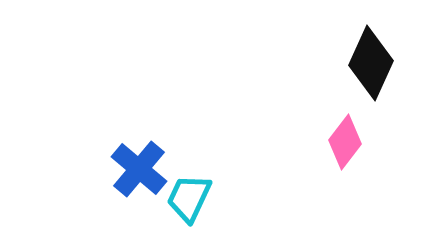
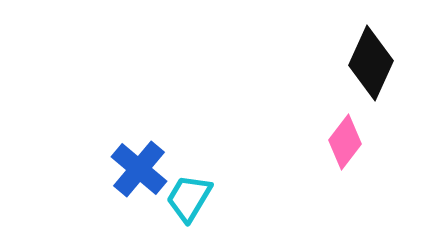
cyan trapezoid: rotated 6 degrees clockwise
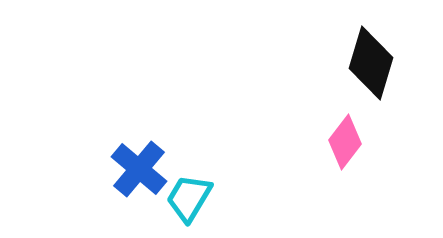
black diamond: rotated 8 degrees counterclockwise
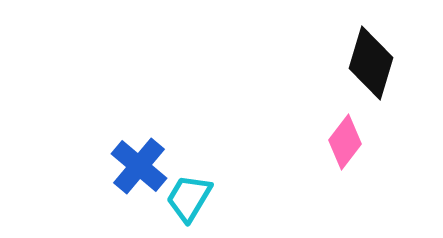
blue cross: moved 3 px up
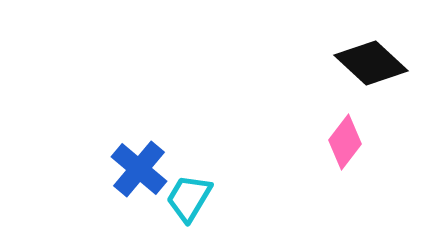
black diamond: rotated 64 degrees counterclockwise
blue cross: moved 3 px down
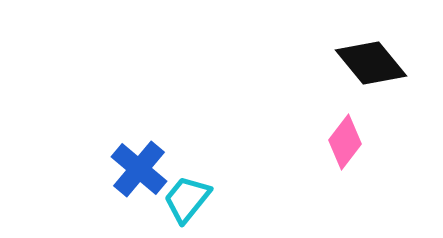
black diamond: rotated 8 degrees clockwise
cyan trapezoid: moved 2 px left, 1 px down; rotated 8 degrees clockwise
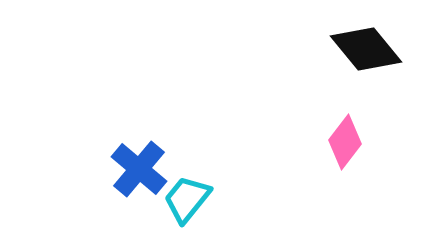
black diamond: moved 5 px left, 14 px up
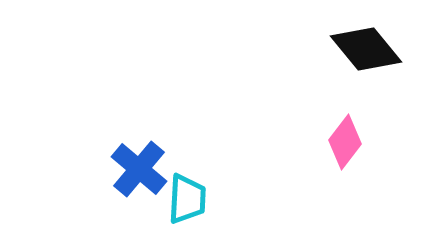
cyan trapezoid: rotated 144 degrees clockwise
